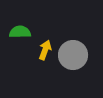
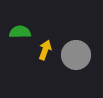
gray circle: moved 3 px right
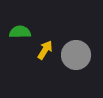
yellow arrow: rotated 12 degrees clockwise
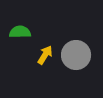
yellow arrow: moved 5 px down
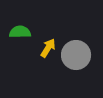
yellow arrow: moved 3 px right, 7 px up
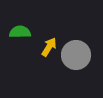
yellow arrow: moved 1 px right, 1 px up
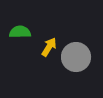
gray circle: moved 2 px down
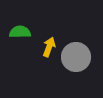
yellow arrow: rotated 12 degrees counterclockwise
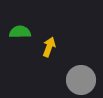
gray circle: moved 5 px right, 23 px down
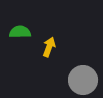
gray circle: moved 2 px right
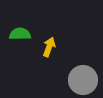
green semicircle: moved 2 px down
